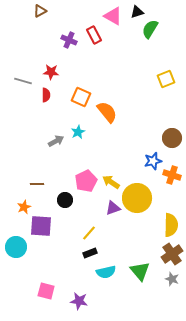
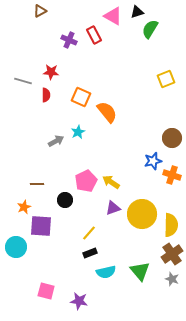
yellow circle: moved 5 px right, 16 px down
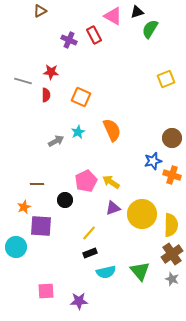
orange semicircle: moved 5 px right, 18 px down; rotated 15 degrees clockwise
pink square: rotated 18 degrees counterclockwise
purple star: rotated 12 degrees counterclockwise
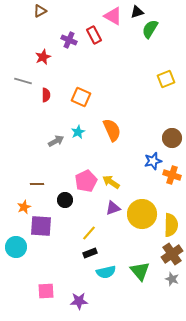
red star: moved 8 px left, 15 px up; rotated 28 degrees counterclockwise
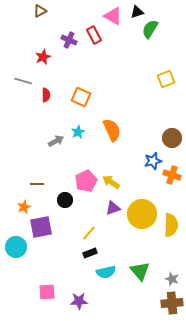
purple square: moved 1 px down; rotated 15 degrees counterclockwise
brown cross: moved 49 px down; rotated 30 degrees clockwise
pink square: moved 1 px right, 1 px down
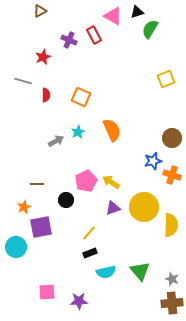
black circle: moved 1 px right
yellow circle: moved 2 px right, 7 px up
